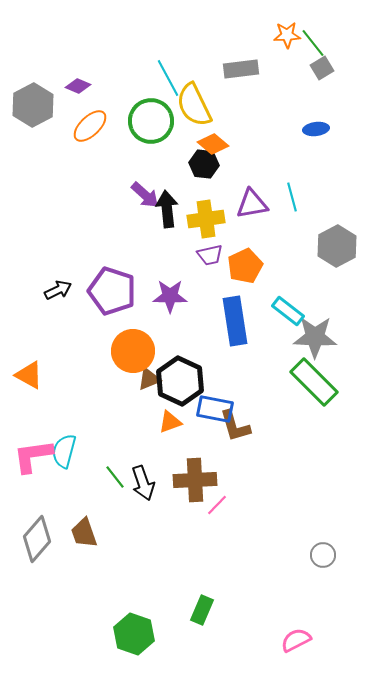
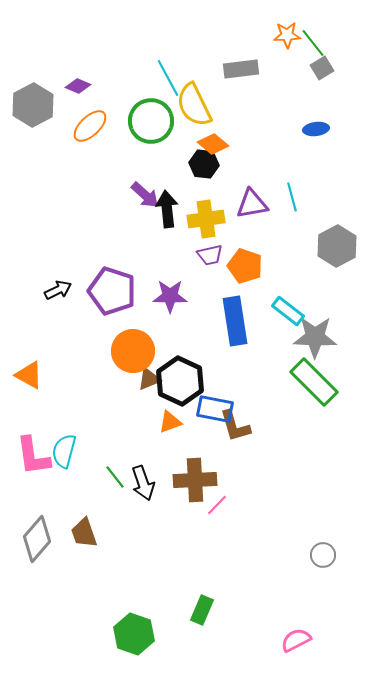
orange pentagon at (245, 266): rotated 28 degrees counterclockwise
pink L-shape at (33, 456): rotated 90 degrees counterclockwise
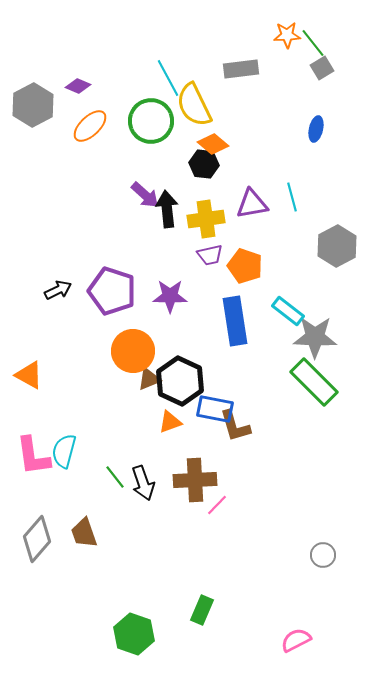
blue ellipse at (316, 129): rotated 70 degrees counterclockwise
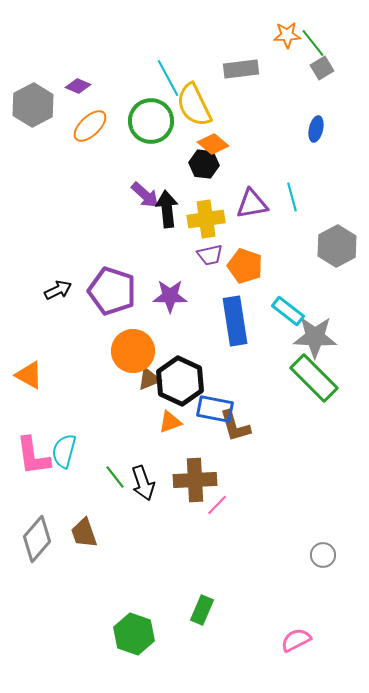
green rectangle at (314, 382): moved 4 px up
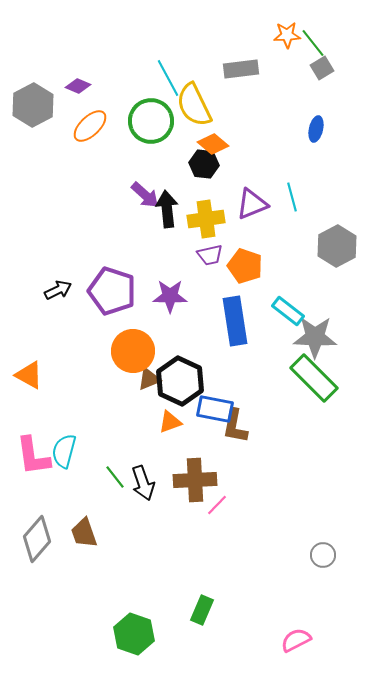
purple triangle at (252, 204): rotated 12 degrees counterclockwise
brown L-shape at (235, 426): rotated 27 degrees clockwise
